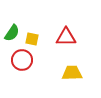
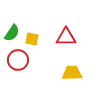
red circle: moved 4 px left
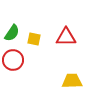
yellow square: moved 2 px right
red circle: moved 5 px left
yellow trapezoid: moved 8 px down
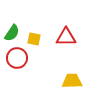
red circle: moved 4 px right, 2 px up
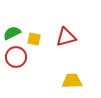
green semicircle: rotated 150 degrees counterclockwise
red triangle: rotated 15 degrees counterclockwise
red circle: moved 1 px left, 1 px up
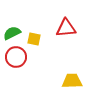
red triangle: moved 9 px up; rotated 10 degrees clockwise
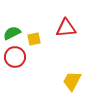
yellow square: rotated 24 degrees counterclockwise
red circle: moved 1 px left
yellow trapezoid: rotated 60 degrees counterclockwise
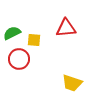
yellow square: moved 1 px down; rotated 16 degrees clockwise
red circle: moved 4 px right, 2 px down
yellow trapezoid: moved 2 px down; rotated 100 degrees counterclockwise
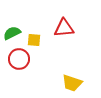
red triangle: moved 2 px left
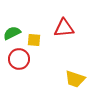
yellow trapezoid: moved 3 px right, 4 px up
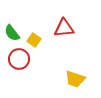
green semicircle: rotated 102 degrees counterclockwise
yellow square: rotated 32 degrees clockwise
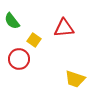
green semicircle: moved 12 px up
